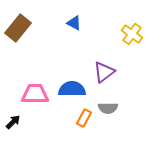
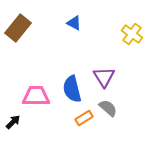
purple triangle: moved 5 px down; rotated 25 degrees counterclockwise
blue semicircle: rotated 104 degrees counterclockwise
pink trapezoid: moved 1 px right, 2 px down
gray semicircle: rotated 138 degrees counterclockwise
orange rectangle: rotated 30 degrees clockwise
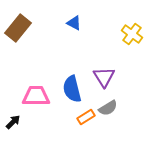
gray semicircle: rotated 108 degrees clockwise
orange rectangle: moved 2 px right, 1 px up
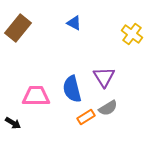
black arrow: moved 1 px down; rotated 77 degrees clockwise
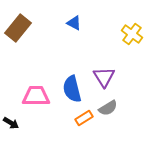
orange rectangle: moved 2 px left, 1 px down
black arrow: moved 2 px left
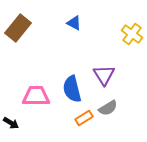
purple triangle: moved 2 px up
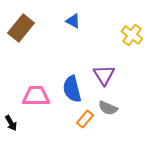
blue triangle: moved 1 px left, 2 px up
brown rectangle: moved 3 px right
yellow cross: moved 1 px down
gray semicircle: rotated 54 degrees clockwise
orange rectangle: moved 1 px right, 1 px down; rotated 18 degrees counterclockwise
black arrow: rotated 28 degrees clockwise
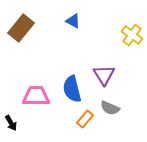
gray semicircle: moved 2 px right
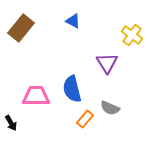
purple triangle: moved 3 px right, 12 px up
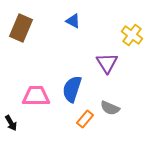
brown rectangle: rotated 16 degrees counterclockwise
blue semicircle: rotated 32 degrees clockwise
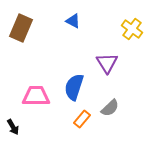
yellow cross: moved 6 px up
blue semicircle: moved 2 px right, 2 px up
gray semicircle: rotated 66 degrees counterclockwise
orange rectangle: moved 3 px left
black arrow: moved 2 px right, 4 px down
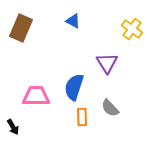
gray semicircle: rotated 90 degrees clockwise
orange rectangle: moved 2 px up; rotated 42 degrees counterclockwise
